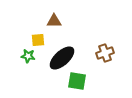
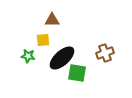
brown triangle: moved 2 px left, 1 px up
yellow square: moved 5 px right
green square: moved 8 px up
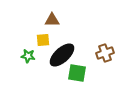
black ellipse: moved 3 px up
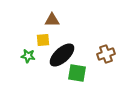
brown cross: moved 1 px right, 1 px down
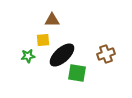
green star: rotated 16 degrees counterclockwise
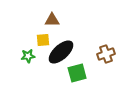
black ellipse: moved 1 px left, 3 px up
green square: rotated 24 degrees counterclockwise
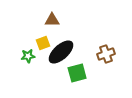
yellow square: moved 3 px down; rotated 16 degrees counterclockwise
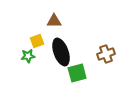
brown triangle: moved 2 px right, 1 px down
yellow square: moved 6 px left, 2 px up
black ellipse: rotated 68 degrees counterclockwise
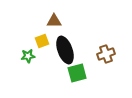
yellow square: moved 5 px right
black ellipse: moved 4 px right, 2 px up
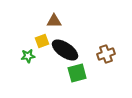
black ellipse: rotated 36 degrees counterclockwise
